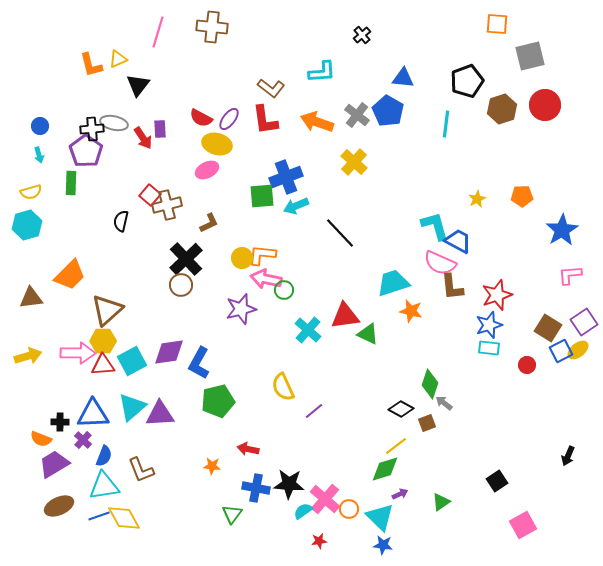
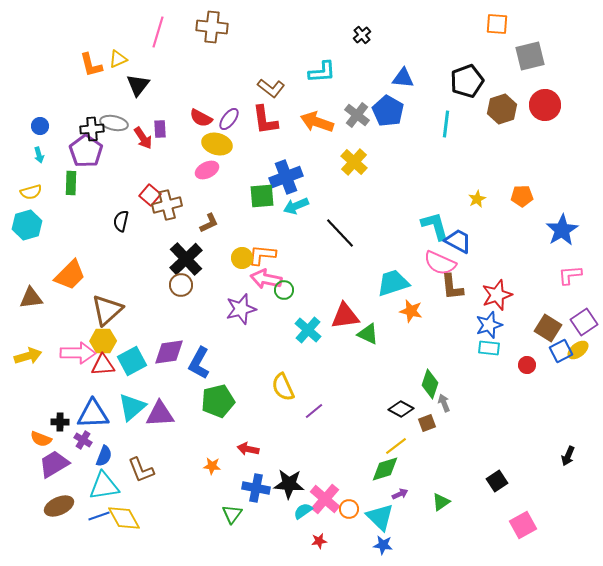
gray arrow at (444, 403): rotated 30 degrees clockwise
purple cross at (83, 440): rotated 12 degrees counterclockwise
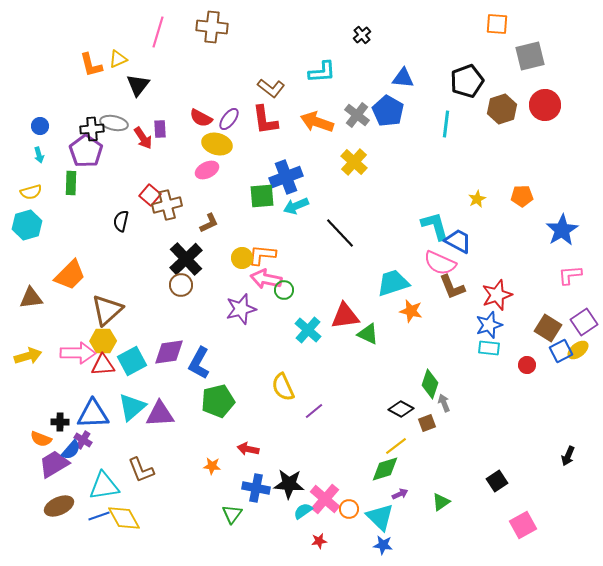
brown L-shape at (452, 287): rotated 16 degrees counterclockwise
blue semicircle at (104, 456): moved 33 px left, 6 px up; rotated 20 degrees clockwise
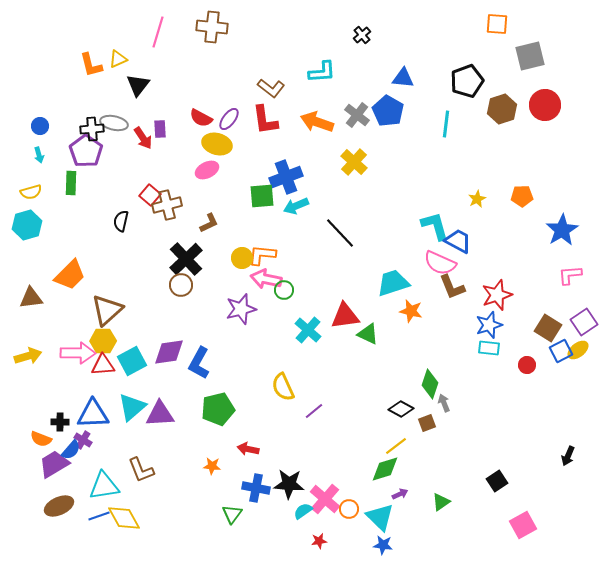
green pentagon at (218, 401): moved 8 px down
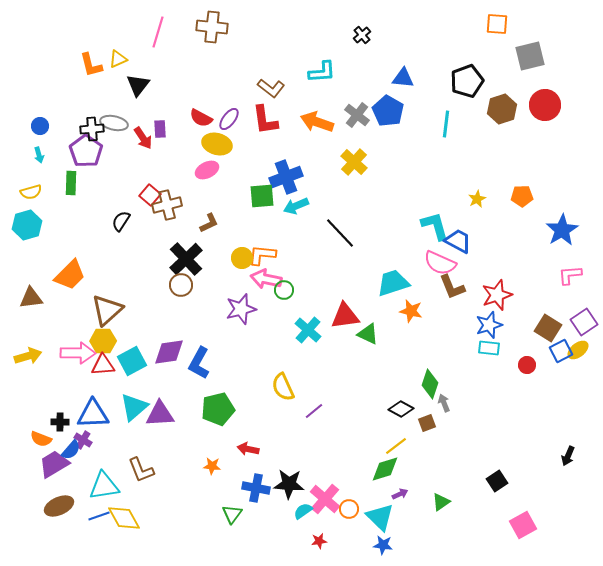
black semicircle at (121, 221): rotated 20 degrees clockwise
cyan triangle at (132, 407): moved 2 px right
